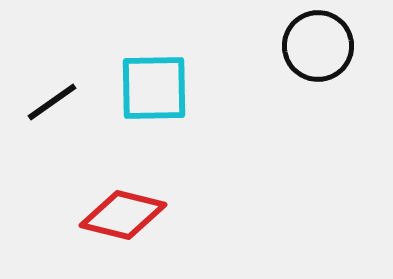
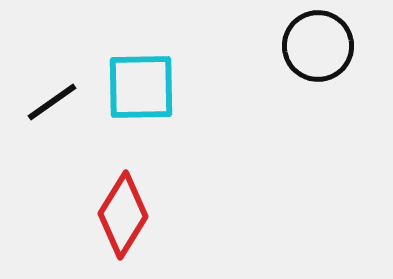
cyan square: moved 13 px left, 1 px up
red diamond: rotated 72 degrees counterclockwise
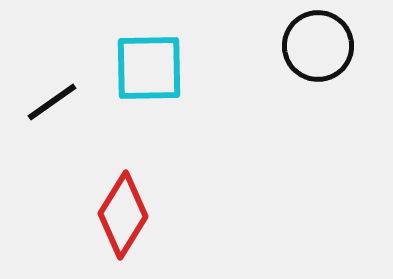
cyan square: moved 8 px right, 19 px up
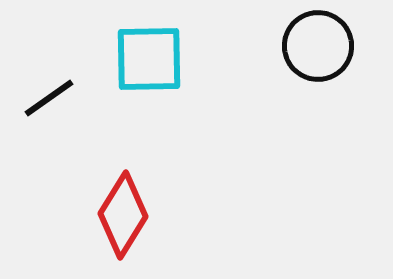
cyan square: moved 9 px up
black line: moved 3 px left, 4 px up
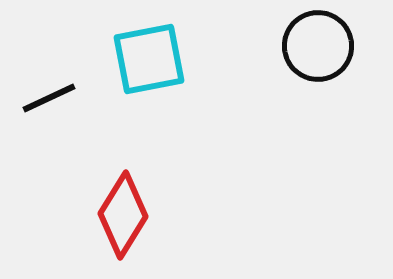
cyan square: rotated 10 degrees counterclockwise
black line: rotated 10 degrees clockwise
